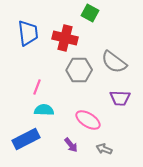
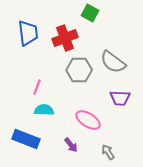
red cross: rotated 35 degrees counterclockwise
gray semicircle: moved 1 px left
blue rectangle: rotated 48 degrees clockwise
gray arrow: moved 4 px right, 3 px down; rotated 35 degrees clockwise
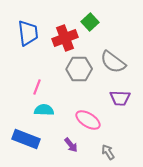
green square: moved 9 px down; rotated 18 degrees clockwise
gray hexagon: moved 1 px up
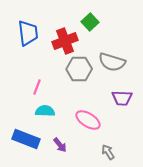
red cross: moved 3 px down
gray semicircle: moved 1 px left; rotated 20 degrees counterclockwise
purple trapezoid: moved 2 px right
cyan semicircle: moved 1 px right, 1 px down
purple arrow: moved 11 px left
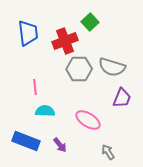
gray semicircle: moved 5 px down
pink line: moved 2 px left; rotated 28 degrees counterclockwise
purple trapezoid: rotated 70 degrees counterclockwise
blue rectangle: moved 2 px down
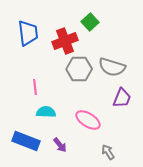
cyan semicircle: moved 1 px right, 1 px down
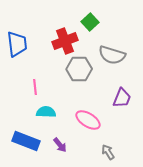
blue trapezoid: moved 11 px left, 11 px down
gray semicircle: moved 12 px up
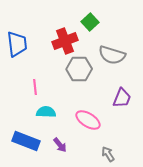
gray arrow: moved 2 px down
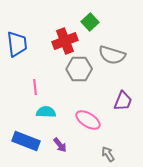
purple trapezoid: moved 1 px right, 3 px down
